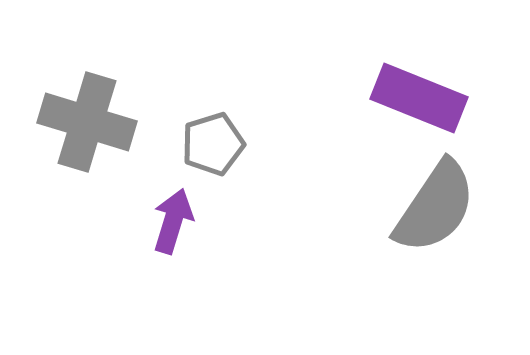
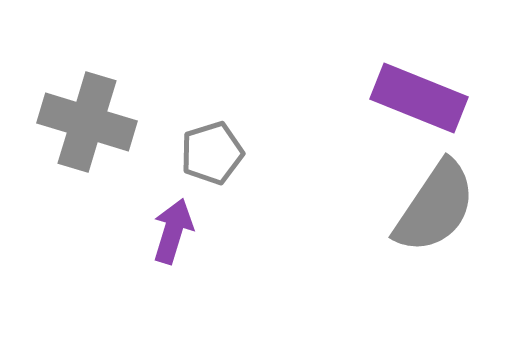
gray pentagon: moved 1 px left, 9 px down
purple arrow: moved 10 px down
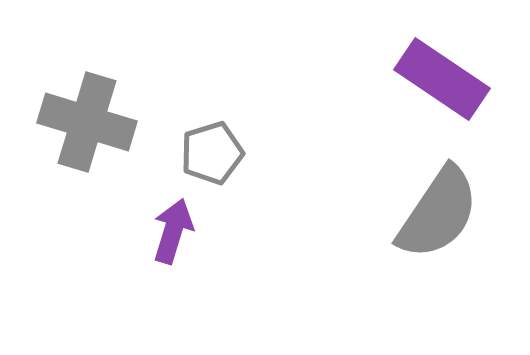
purple rectangle: moved 23 px right, 19 px up; rotated 12 degrees clockwise
gray semicircle: moved 3 px right, 6 px down
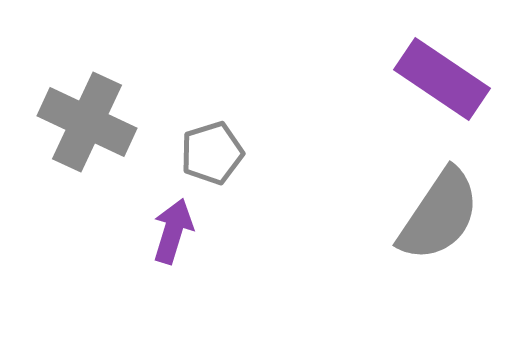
gray cross: rotated 8 degrees clockwise
gray semicircle: moved 1 px right, 2 px down
